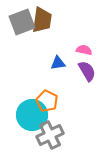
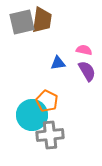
gray square: rotated 8 degrees clockwise
gray cross: rotated 20 degrees clockwise
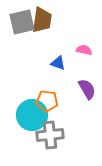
blue triangle: rotated 28 degrees clockwise
purple semicircle: moved 18 px down
orange pentagon: rotated 20 degrees counterclockwise
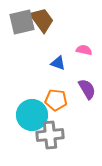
brown trapezoid: rotated 44 degrees counterclockwise
orange pentagon: moved 9 px right, 1 px up
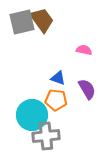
blue triangle: moved 15 px down
gray cross: moved 4 px left, 1 px down
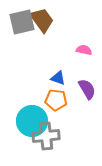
cyan circle: moved 6 px down
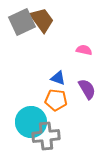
gray square: rotated 12 degrees counterclockwise
cyan circle: moved 1 px left, 1 px down
